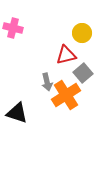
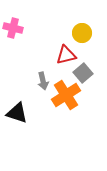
gray arrow: moved 4 px left, 1 px up
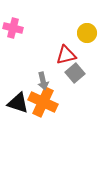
yellow circle: moved 5 px right
gray square: moved 8 px left
orange cross: moved 23 px left, 7 px down; rotated 32 degrees counterclockwise
black triangle: moved 1 px right, 10 px up
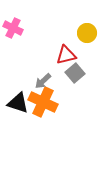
pink cross: rotated 12 degrees clockwise
gray arrow: rotated 60 degrees clockwise
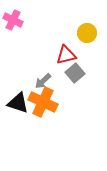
pink cross: moved 8 px up
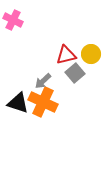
yellow circle: moved 4 px right, 21 px down
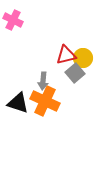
yellow circle: moved 8 px left, 4 px down
gray arrow: rotated 42 degrees counterclockwise
orange cross: moved 2 px right, 1 px up
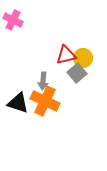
gray square: moved 2 px right
